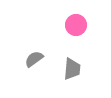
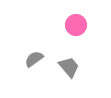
gray trapezoid: moved 3 px left, 2 px up; rotated 45 degrees counterclockwise
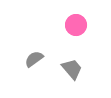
gray trapezoid: moved 3 px right, 2 px down
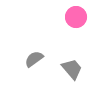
pink circle: moved 8 px up
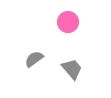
pink circle: moved 8 px left, 5 px down
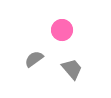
pink circle: moved 6 px left, 8 px down
